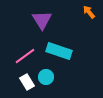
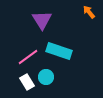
pink line: moved 3 px right, 1 px down
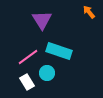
cyan circle: moved 1 px right, 4 px up
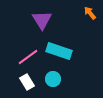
orange arrow: moved 1 px right, 1 px down
cyan circle: moved 6 px right, 6 px down
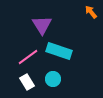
orange arrow: moved 1 px right, 1 px up
purple triangle: moved 5 px down
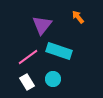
orange arrow: moved 13 px left, 5 px down
purple triangle: rotated 10 degrees clockwise
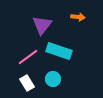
orange arrow: rotated 136 degrees clockwise
white rectangle: moved 1 px down
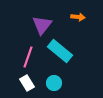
cyan rectangle: moved 1 px right; rotated 20 degrees clockwise
pink line: rotated 35 degrees counterclockwise
cyan circle: moved 1 px right, 4 px down
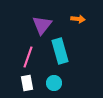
orange arrow: moved 2 px down
cyan rectangle: rotated 35 degrees clockwise
white rectangle: rotated 21 degrees clockwise
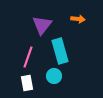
cyan circle: moved 7 px up
